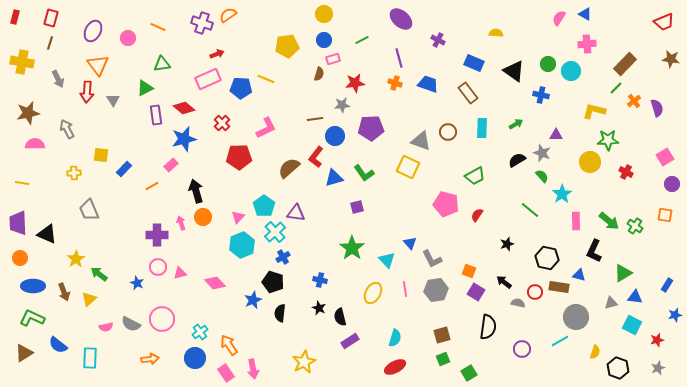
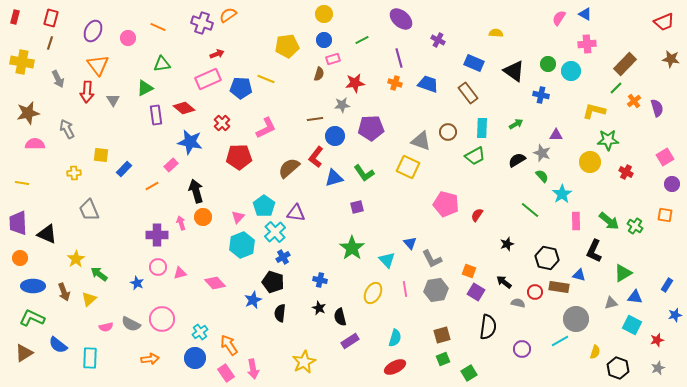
blue star at (184, 139): moved 6 px right, 3 px down; rotated 25 degrees clockwise
green trapezoid at (475, 176): moved 20 px up
gray circle at (576, 317): moved 2 px down
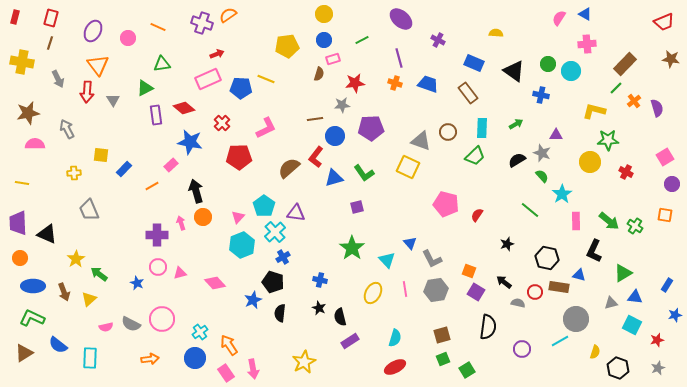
green trapezoid at (475, 156): rotated 15 degrees counterclockwise
green square at (469, 373): moved 2 px left, 3 px up
